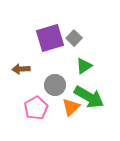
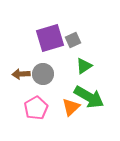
gray square: moved 1 px left, 2 px down; rotated 21 degrees clockwise
brown arrow: moved 5 px down
gray circle: moved 12 px left, 11 px up
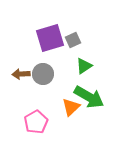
pink pentagon: moved 14 px down
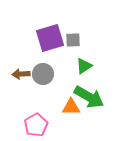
gray square: rotated 21 degrees clockwise
orange triangle: rotated 42 degrees clockwise
pink pentagon: moved 3 px down
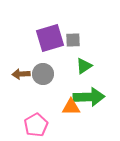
green arrow: rotated 32 degrees counterclockwise
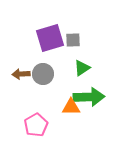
green triangle: moved 2 px left, 2 px down
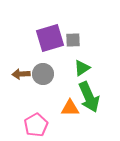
green arrow: rotated 68 degrees clockwise
orange triangle: moved 1 px left, 1 px down
